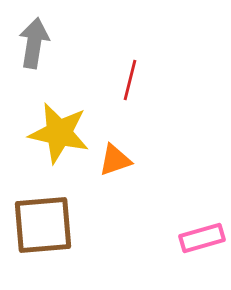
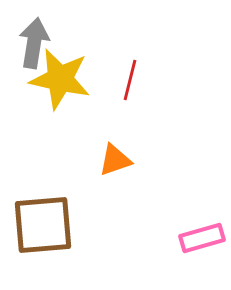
yellow star: moved 1 px right, 54 px up
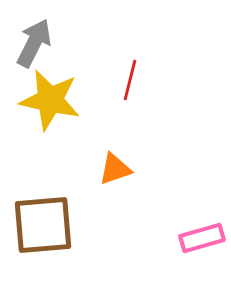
gray arrow: rotated 18 degrees clockwise
yellow star: moved 10 px left, 21 px down
orange triangle: moved 9 px down
